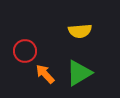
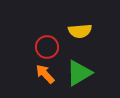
red circle: moved 22 px right, 4 px up
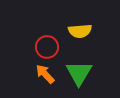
green triangle: rotated 28 degrees counterclockwise
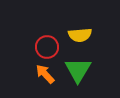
yellow semicircle: moved 4 px down
green triangle: moved 1 px left, 3 px up
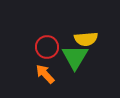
yellow semicircle: moved 6 px right, 4 px down
green triangle: moved 3 px left, 13 px up
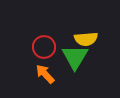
red circle: moved 3 px left
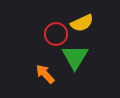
yellow semicircle: moved 4 px left, 16 px up; rotated 20 degrees counterclockwise
red circle: moved 12 px right, 13 px up
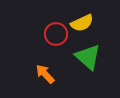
green triangle: moved 13 px right; rotated 20 degrees counterclockwise
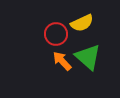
orange arrow: moved 17 px right, 13 px up
